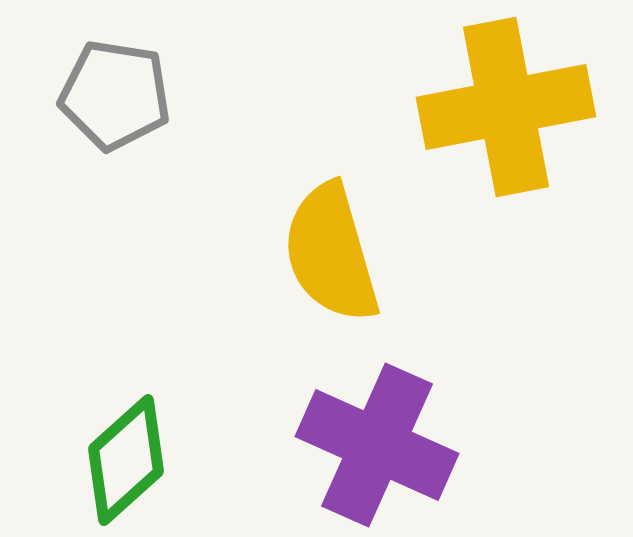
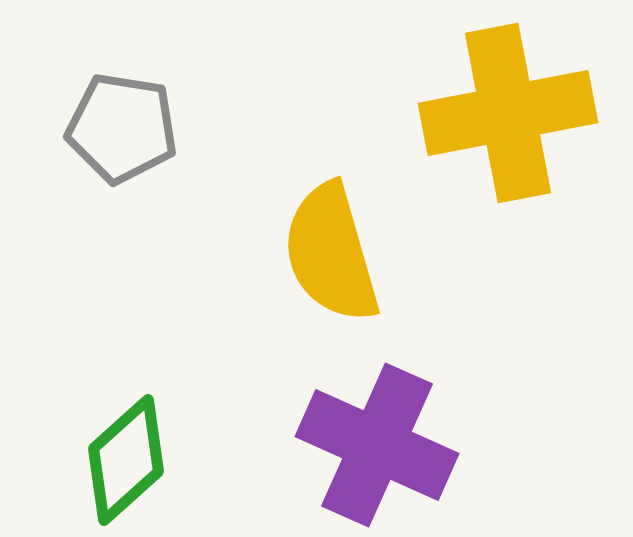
gray pentagon: moved 7 px right, 33 px down
yellow cross: moved 2 px right, 6 px down
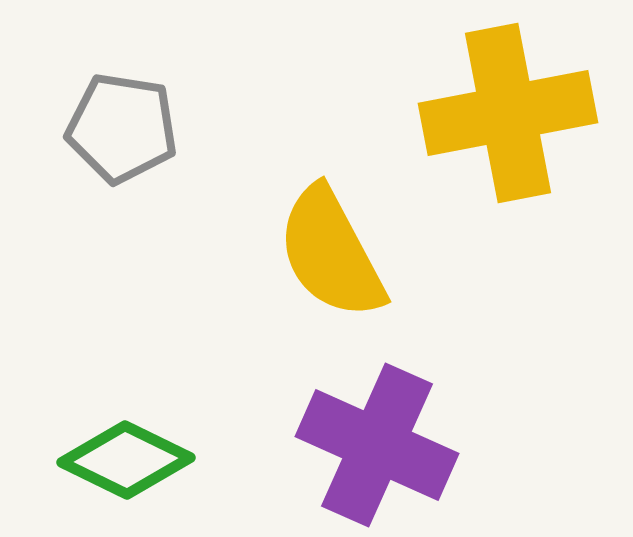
yellow semicircle: rotated 12 degrees counterclockwise
green diamond: rotated 68 degrees clockwise
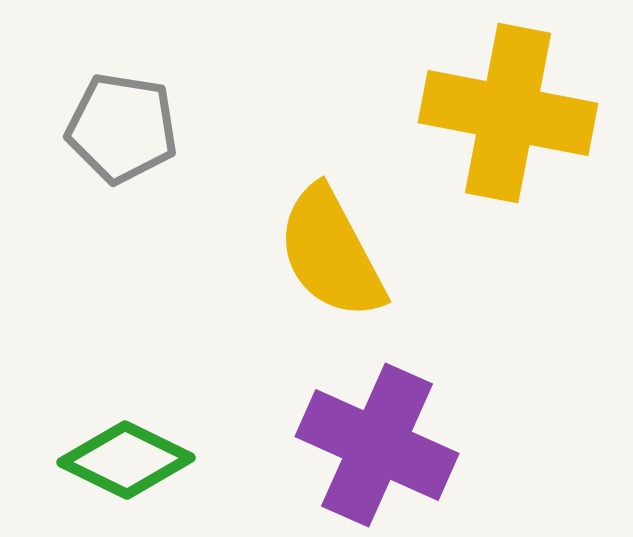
yellow cross: rotated 22 degrees clockwise
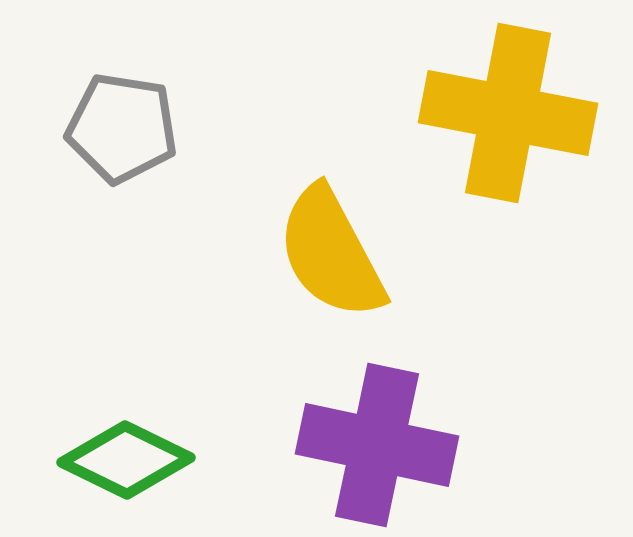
purple cross: rotated 12 degrees counterclockwise
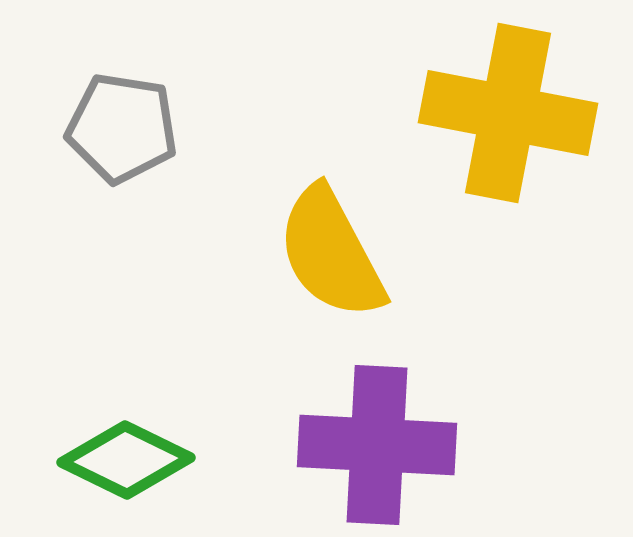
purple cross: rotated 9 degrees counterclockwise
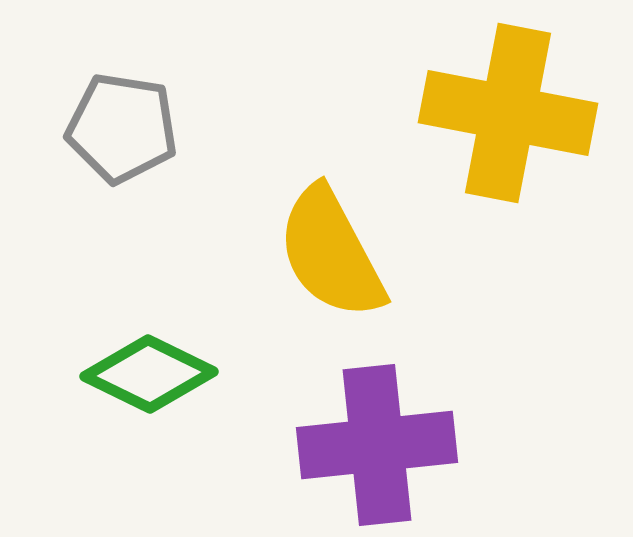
purple cross: rotated 9 degrees counterclockwise
green diamond: moved 23 px right, 86 px up
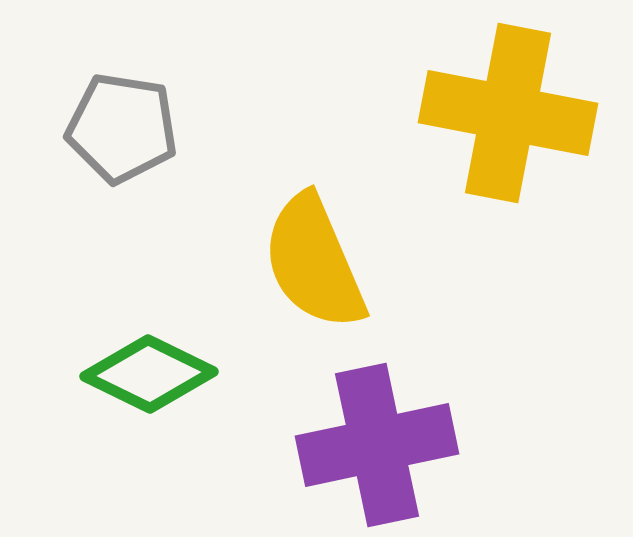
yellow semicircle: moved 17 px left, 9 px down; rotated 5 degrees clockwise
purple cross: rotated 6 degrees counterclockwise
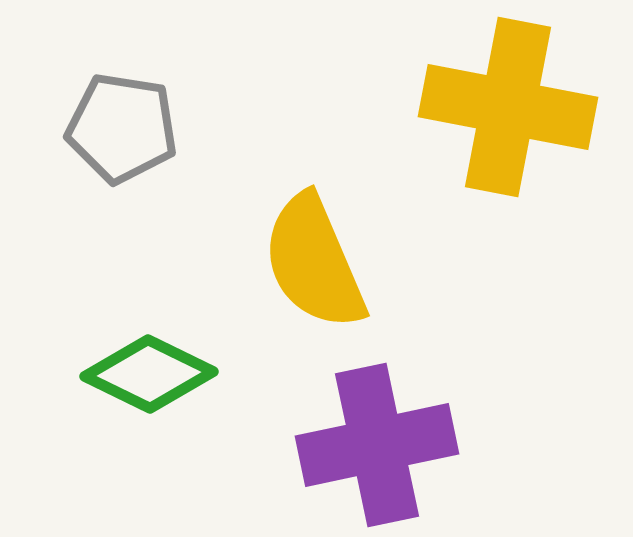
yellow cross: moved 6 px up
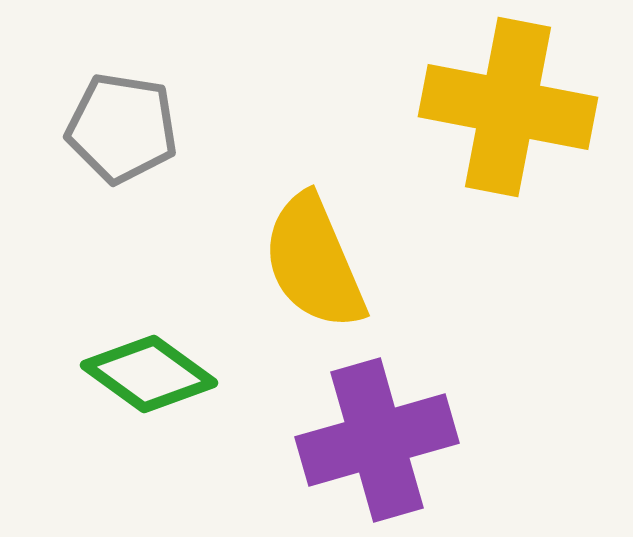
green diamond: rotated 10 degrees clockwise
purple cross: moved 5 px up; rotated 4 degrees counterclockwise
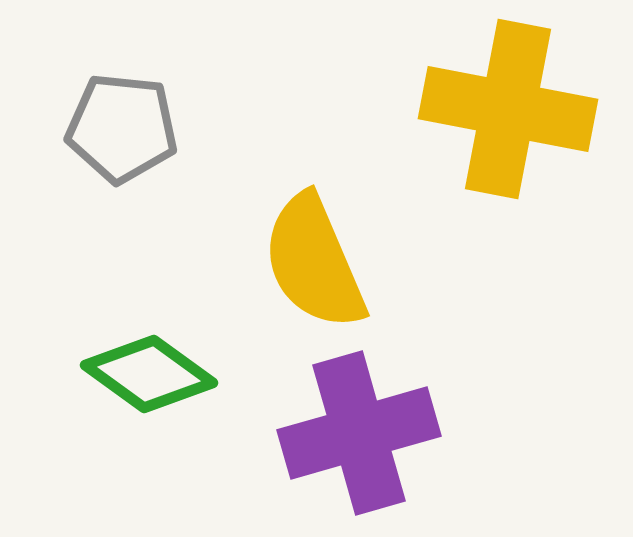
yellow cross: moved 2 px down
gray pentagon: rotated 3 degrees counterclockwise
purple cross: moved 18 px left, 7 px up
